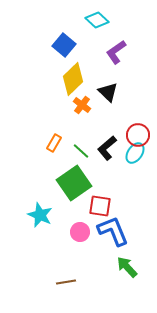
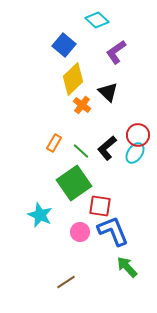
brown line: rotated 24 degrees counterclockwise
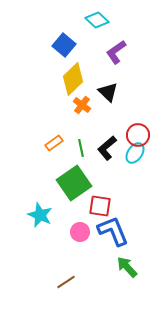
orange rectangle: rotated 24 degrees clockwise
green line: moved 3 px up; rotated 36 degrees clockwise
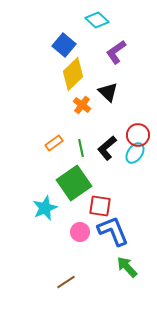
yellow diamond: moved 5 px up
cyan star: moved 5 px right, 7 px up; rotated 25 degrees clockwise
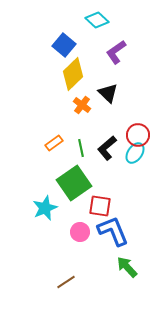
black triangle: moved 1 px down
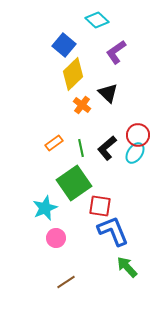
pink circle: moved 24 px left, 6 px down
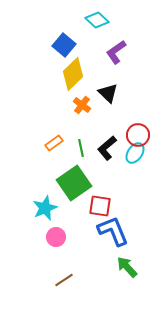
pink circle: moved 1 px up
brown line: moved 2 px left, 2 px up
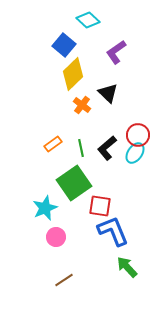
cyan diamond: moved 9 px left
orange rectangle: moved 1 px left, 1 px down
